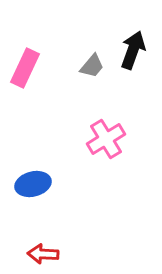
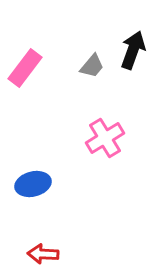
pink rectangle: rotated 12 degrees clockwise
pink cross: moved 1 px left, 1 px up
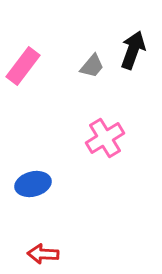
pink rectangle: moved 2 px left, 2 px up
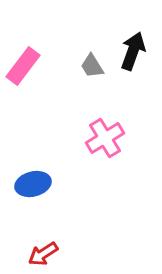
black arrow: moved 1 px down
gray trapezoid: rotated 108 degrees clockwise
red arrow: rotated 36 degrees counterclockwise
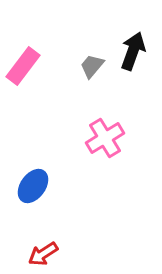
gray trapezoid: rotated 72 degrees clockwise
blue ellipse: moved 2 px down; rotated 40 degrees counterclockwise
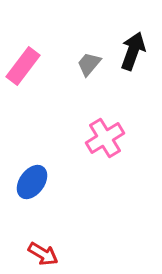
gray trapezoid: moved 3 px left, 2 px up
blue ellipse: moved 1 px left, 4 px up
red arrow: rotated 116 degrees counterclockwise
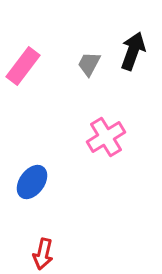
gray trapezoid: rotated 12 degrees counterclockwise
pink cross: moved 1 px right, 1 px up
red arrow: rotated 72 degrees clockwise
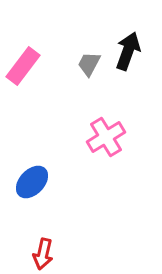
black arrow: moved 5 px left
blue ellipse: rotated 8 degrees clockwise
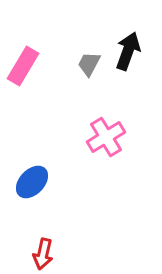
pink rectangle: rotated 6 degrees counterclockwise
